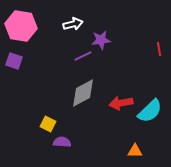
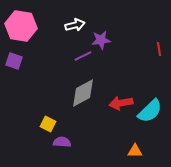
white arrow: moved 2 px right, 1 px down
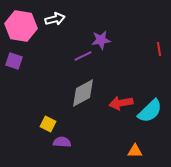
white arrow: moved 20 px left, 6 px up
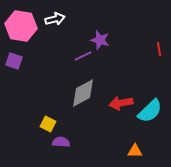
purple star: moved 1 px left; rotated 24 degrees clockwise
purple semicircle: moved 1 px left
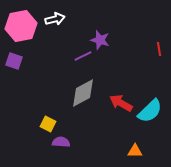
pink hexagon: rotated 20 degrees counterclockwise
red arrow: rotated 40 degrees clockwise
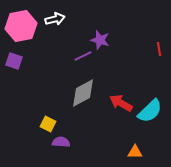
orange triangle: moved 1 px down
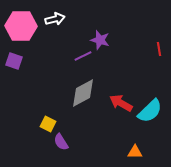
pink hexagon: rotated 12 degrees clockwise
purple semicircle: rotated 126 degrees counterclockwise
